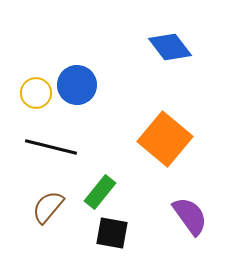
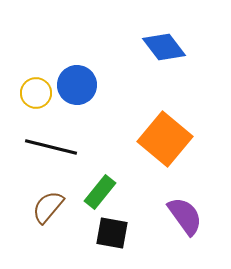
blue diamond: moved 6 px left
purple semicircle: moved 5 px left
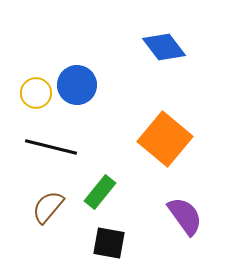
black square: moved 3 px left, 10 px down
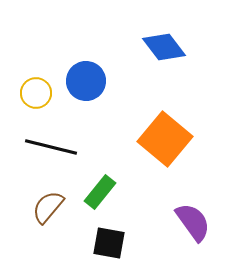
blue circle: moved 9 px right, 4 px up
purple semicircle: moved 8 px right, 6 px down
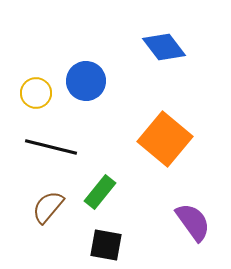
black square: moved 3 px left, 2 px down
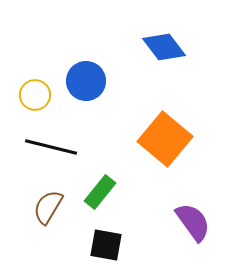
yellow circle: moved 1 px left, 2 px down
brown semicircle: rotated 9 degrees counterclockwise
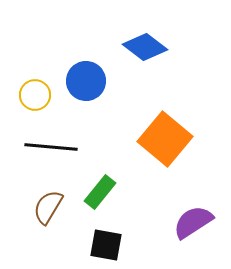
blue diamond: moved 19 px left; rotated 15 degrees counterclockwise
black line: rotated 9 degrees counterclockwise
purple semicircle: rotated 87 degrees counterclockwise
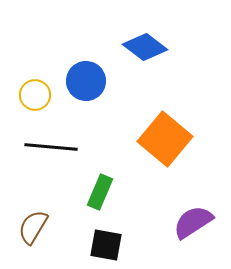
green rectangle: rotated 16 degrees counterclockwise
brown semicircle: moved 15 px left, 20 px down
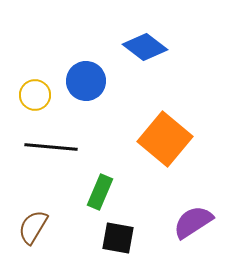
black square: moved 12 px right, 7 px up
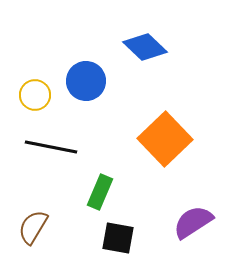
blue diamond: rotated 6 degrees clockwise
orange square: rotated 6 degrees clockwise
black line: rotated 6 degrees clockwise
